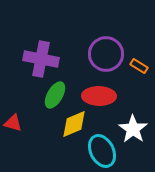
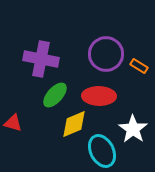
green ellipse: rotated 12 degrees clockwise
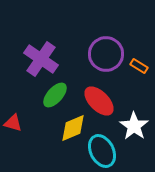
purple cross: rotated 24 degrees clockwise
red ellipse: moved 5 px down; rotated 44 degrees clockwise
yellow diamond: moved 1 px left, 4 px down
white star: moved 1 px right, 3 px up
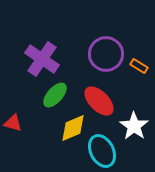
purple cross: moved 1 px right
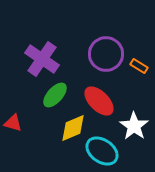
cyan ellipse: rotated 28 degrees counterclockwise
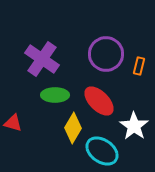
orange rectangle: rotated 72 degrees clockwise
green ellipse: rotated 48 degrees clockwise
yellow diamond: rotated 36 degrees counterclockwise
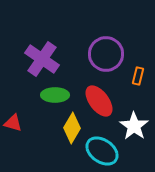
orange rectangle: moved 1 px left, 10 px down
red ellipse: rotated 8 degrees clockwise
yellow diamond: moved 1 px left
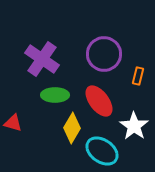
purple circle: moved 2 px left
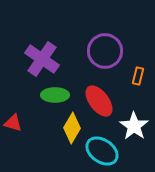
purple circle: moved 1 px right, 3 px up
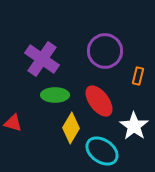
yellow diamond: moved 1 px left
